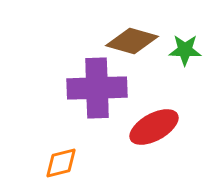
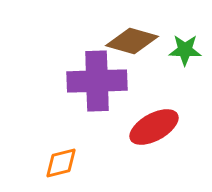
purple cross: moved 7 px up
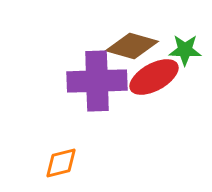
brown diamond: moved 5 px down
red ellipse: moved 50 px up
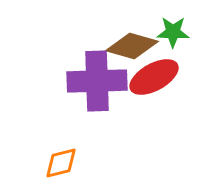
green star: moved 12 px left, 18 px up
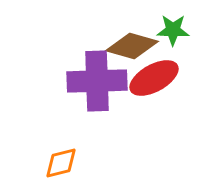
green star: moved 2 px up
red ellipse: moved 1 px down
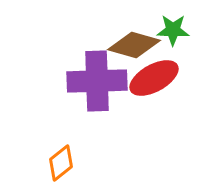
brown diamond: moved 2 px right, 1 px up
orange diamond: rotated 24 degrees counterclockwise
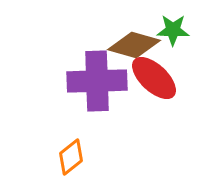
red ellipse: rotated 72 degrees clockwise
orange diamond: moved 10 px right, 6 px up
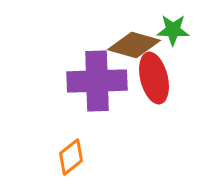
red ellipse: rotated 33 degrees clockwise
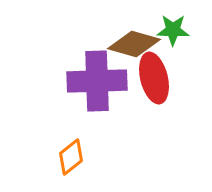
brown diamond: moved 1 px up
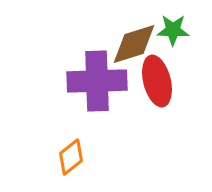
brown diamond: rotated 33 degrees counterclockwise
red ellipse: moved 3 px right, 3 px down
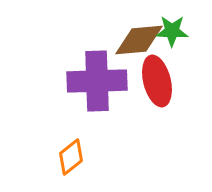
green star: moved 1 px left, 1 px down
brown diamond: moved 5 px right, 4 px up; rotated 12 degrees clockwise
